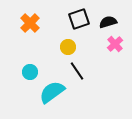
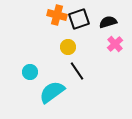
orange cross: moved 27 px right, 8 px up; rotated 30 degrees counterclockwise
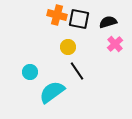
black square: rotated 30 degrees clockwise
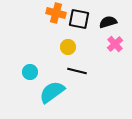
orange cross: moved 1 px left, 2 px up
black line: rotated 42 degrees counterclockwise
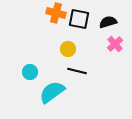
yellow circle: moved 2 px down
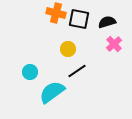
black semicircle: moved 1 px left
pink cross: moved 1 px left
black line: rotated 48 degrees counterclockwise
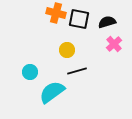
yellow circle: moved 1 px left, 1 px down
black line: rotated 18 degrees clockwise
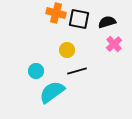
cyan circle: moved 6 px right, 1 px up
